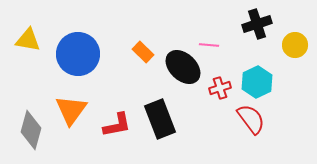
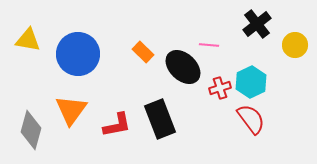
black cross: rotated 20 degrees counterclockwise
cyan hexagon: moved 6 px left
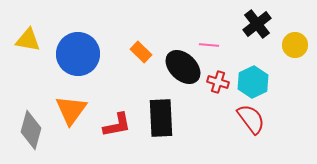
orange rectangle: moved 2 px left
cyan hexagon: moved 2 px right
red cross: moved 2 px left, 6 px up; rotated 35 degrees clockwise
black rectangle: moved 1 px right, 1 px up; rotated 18 degrees clockwise
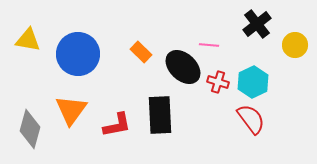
black rectangle: moved 1 px left, 3 px up
gray diamond: moved 1 px left, 1 px up
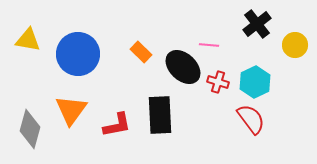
cyan hexagon: moved 2 px right
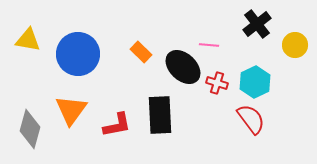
red cross: moved 1 px left, 1 px down
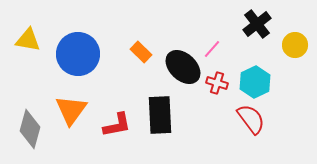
pink line: moved 3 px right, 4 px down; rotated 54 degrees counterclockwise
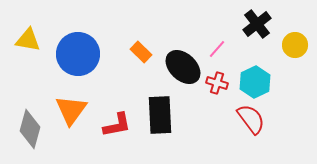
pink line: moved 5 px right
